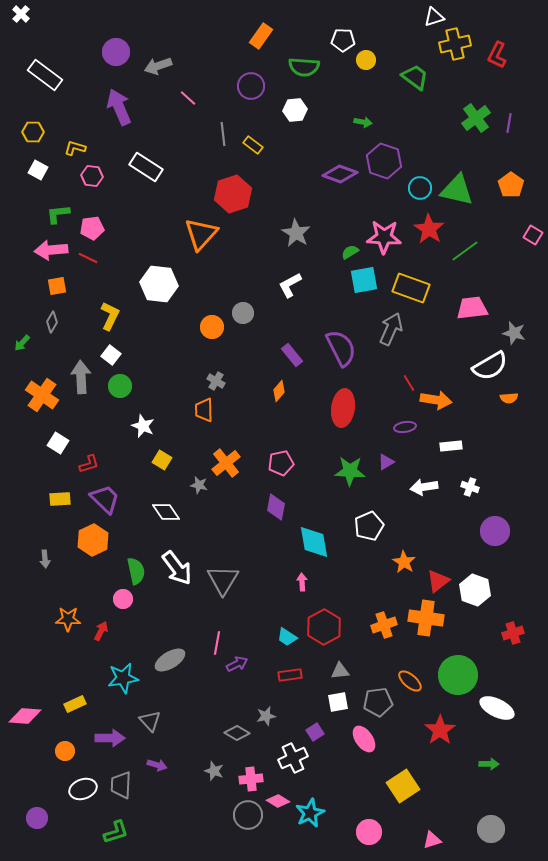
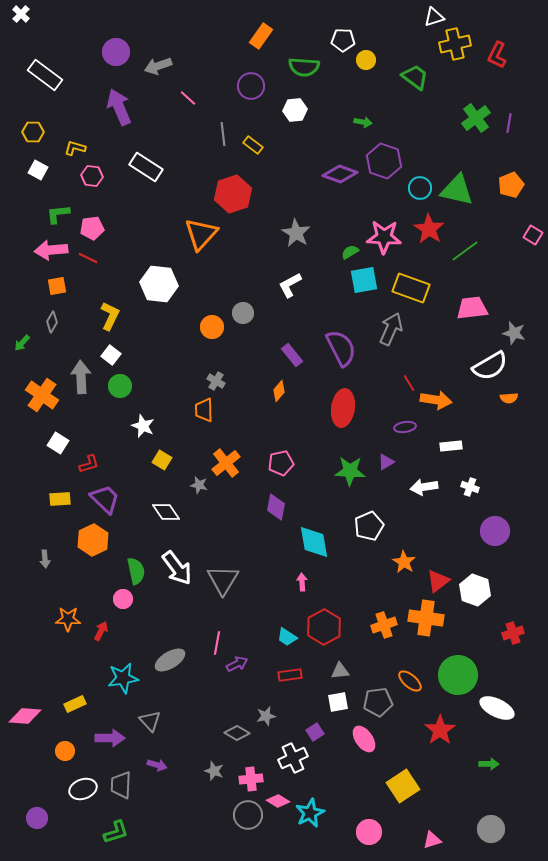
orange pentagon at (511, 185): rotated 15 degrees clockwise
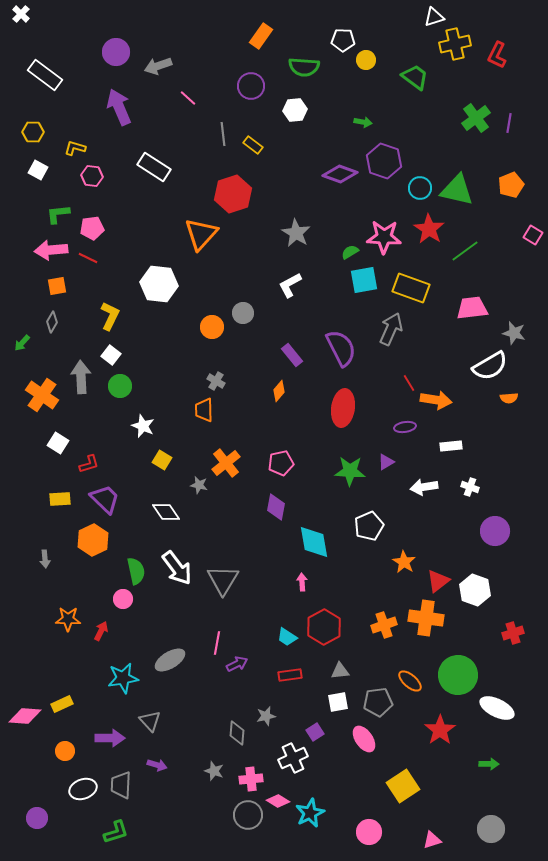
white rectangle at (146, 167): moved 8 px right
yellow rectangle at (75, 704): moved 13 px left
gray diamond at (237, 733): rotated 65 degrees clockwise
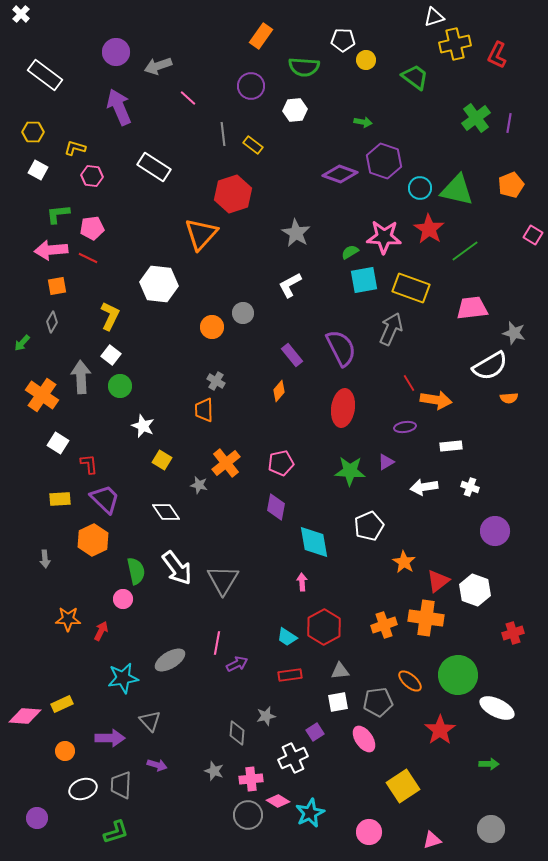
red L-shape at (89, 464): rotated 80 degrees counterclockwise
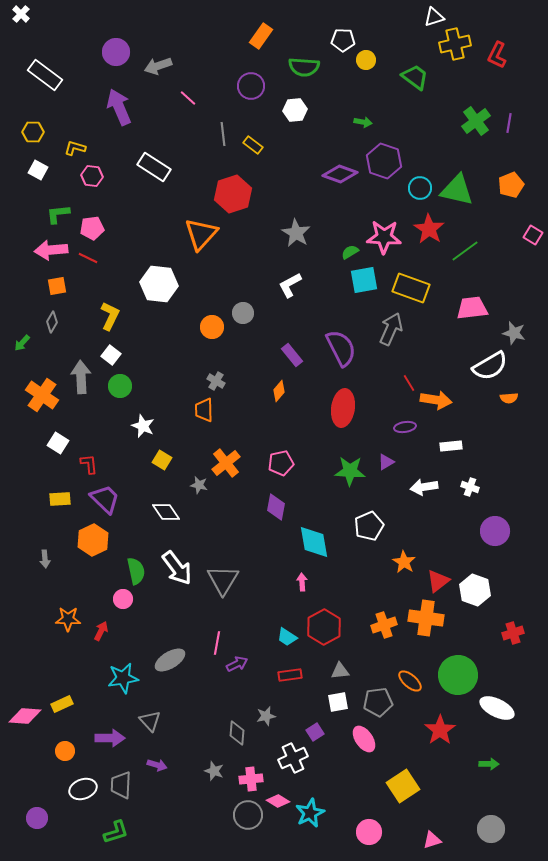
green cross at (476, 118): moved 3 px down
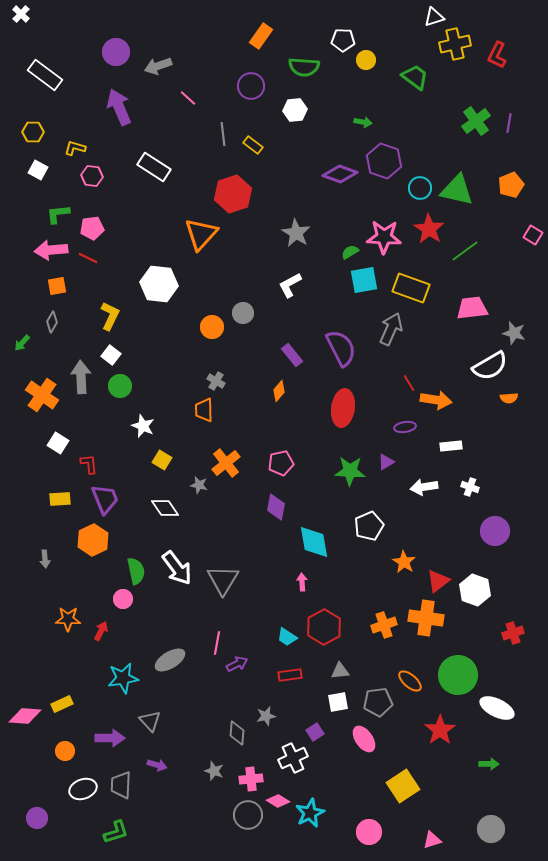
purple trapezoid at (105, 499): rotated 24 degrees clockwise
white diamond at (166, 512): moved 1 px left, 4 px up
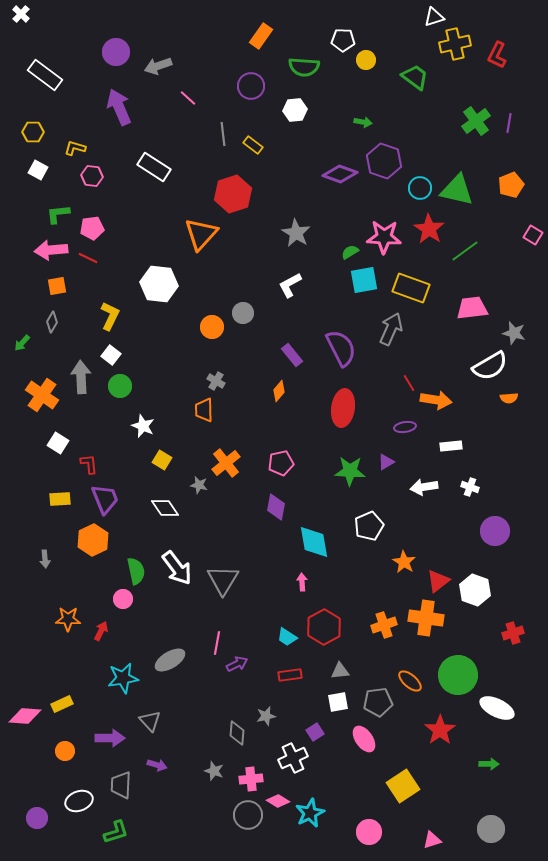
white ellipse at (83, 789): moved 4 px left, 12 px down
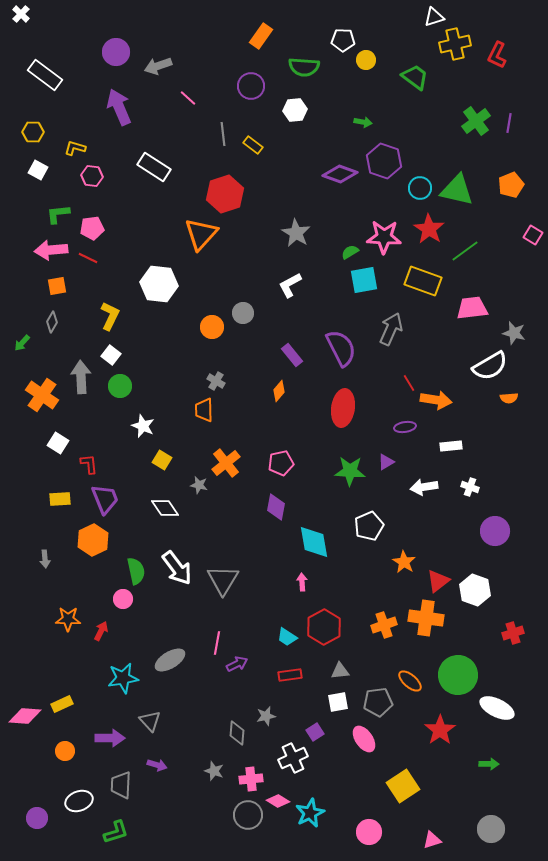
red hexagon at (233, 194): moved 8 px left
yellow rectangle at (411, 288): moved 12 px right, 7 px up
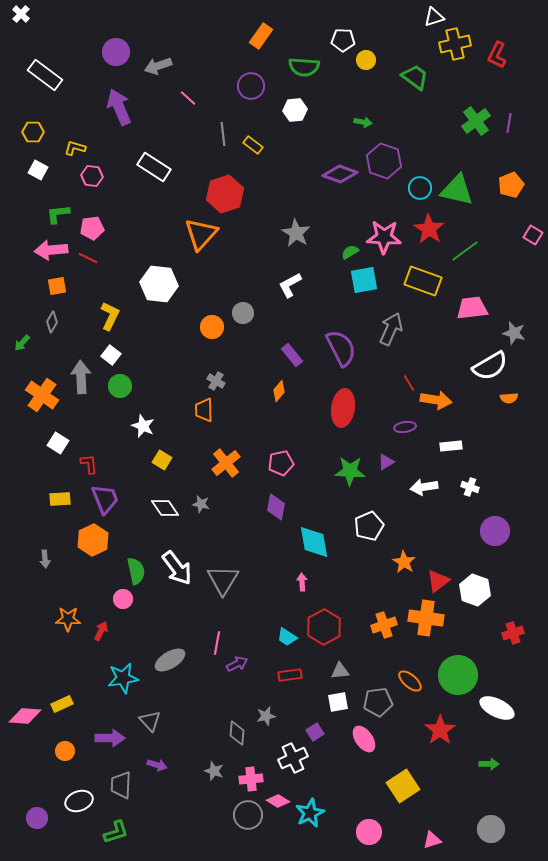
gray star at (199, 485): moved 2 px right, 19 px down
